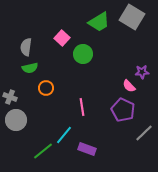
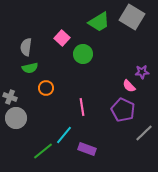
gray circle: moved 2 px up
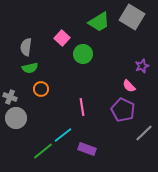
purple star: moved 6 px up; rotated 16 degrees counterclockwise
orange circle: moved 5 px left, 1 px down
cyan line: moved 1 px left; rotated 12 degrees clockwise
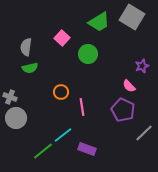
green circle: moved 5 px right
orange circle: moved 20 px right, 3 px down
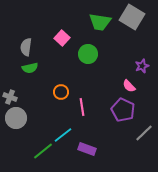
green trapezoid: moved 1 px right; rotated 40 degrees clockwise
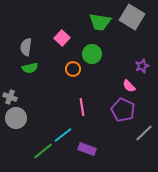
green circle: moved 4 px right
orange circle: moved 12 px right, 23 px up
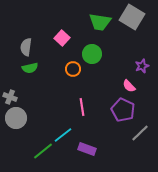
gray line: moved 4 px left
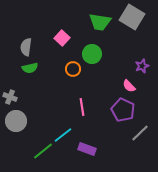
gray circle: moved 3 px down
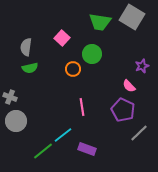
gray line: moved 1 px left
